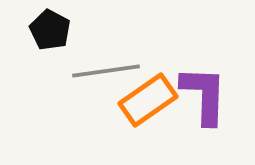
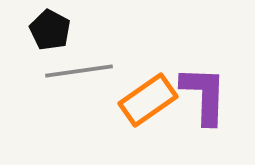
gray line: moved 27 px left
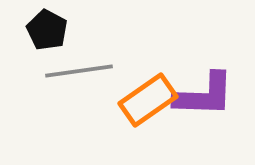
black pentagon: moved 3 px left
purple L-shape: rotated 90 degrees clockwise
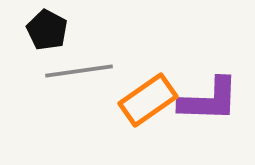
purple L-shape: moved 5 px right, 5 px down
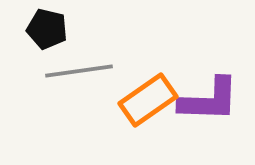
black pentagon: moved 1 px up; rotated 15 degrees counterclockwise
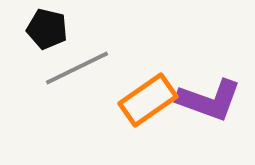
gray line: moved 2 px left, 3 px up; rotated 18 degrees counterclockwise
purple L-shape: rotated 18 degrees clockwise
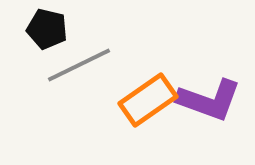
gray line: moved 2 px right, 3 px up
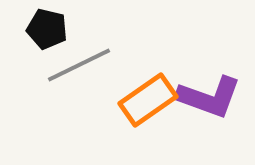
purple L-shape: moved 3 px up
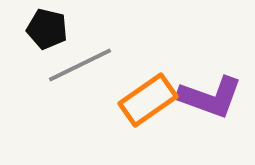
gray line: moved 1 px right
purple L-shape: moved 1 px right
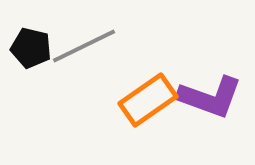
black pentagon: moved 16 px left, 19 px down
gray line: moved 4 px right, 19 px up
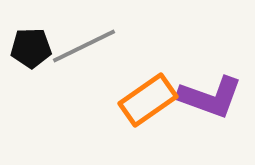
black pentagon: rotated 15 degrees counterclockwise
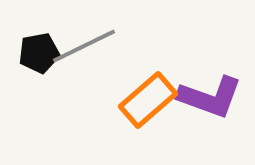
black pentagon: moved 8 px right, 5 px down; rotated 9 degrees counterclockwise
orange rectangle: rotated 6 degrees counterclockwise
